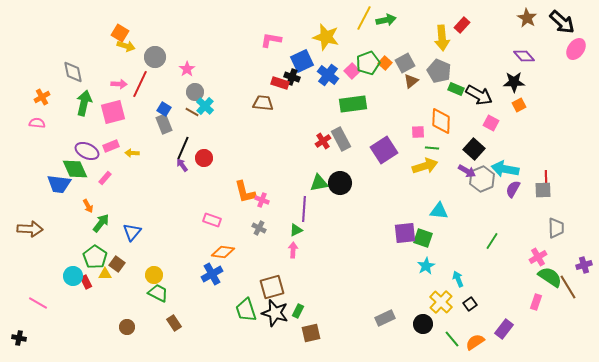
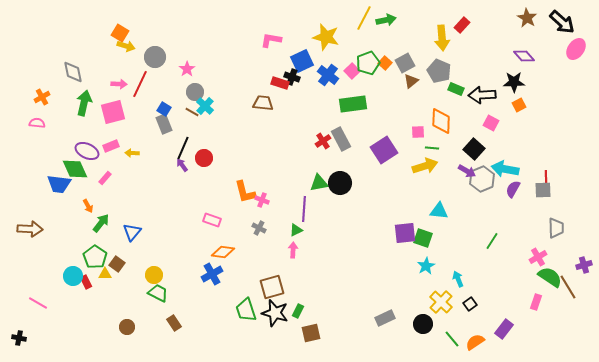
black arrow at (479, 95): moved 3 px right; rotated 148 degrees clockwise
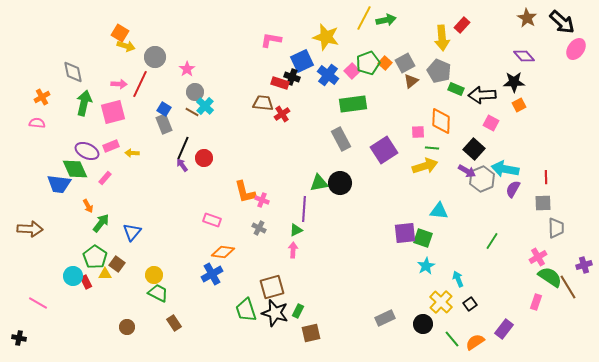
red cross at (323, 141): moved 41 px left, 27 px up
gray square at (543, 190): moved 13 px down
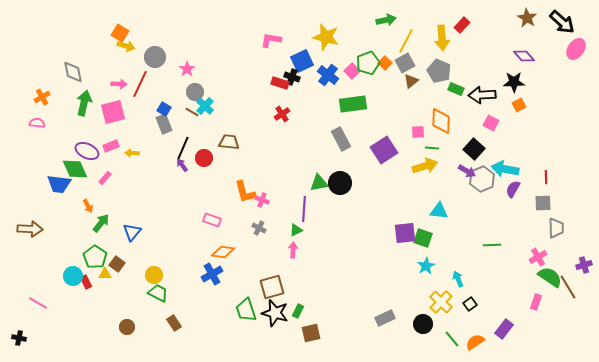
yellow line at (364, 18): moved 42 px right, 23 px down
brown trapezoid at (263, 103): moved 34 px left, 39 px down
green line at (492, 241): moved 4 px down; rotated 54 degrees clockwise
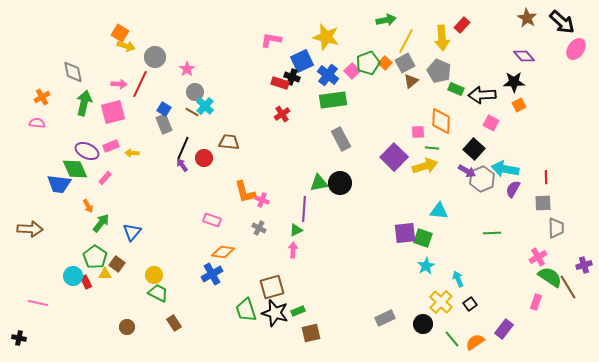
green rectangle at (353, 104): moved 20 px left, 4 px up
purple square at (384, 150): moved 10 px right, 7 px down; rotated 12 degrees counterclockwise
green line at (492, 245): moved 12 px up
pink line at (38, 303): rotated 18 degrees counterclockwise
green rectangle at (298, 311): rotated 40 degrees clockwise
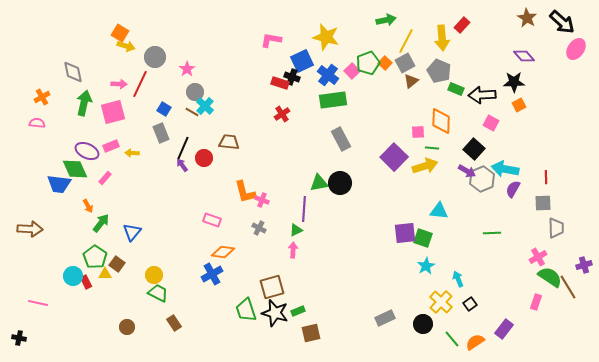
gray rectangle at (164, 124): moved 3 px left, 9 px down
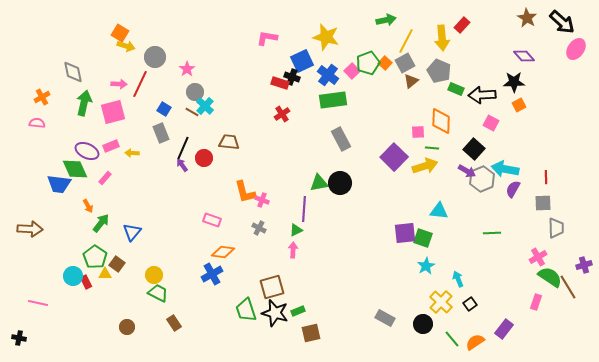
pink L-shape at (271, 40): moved 4 px left, 2 px up
gray rectangle at (385, 318): rotated 54 degrees clockwise
